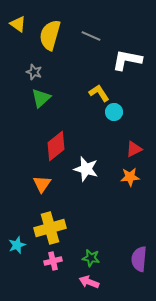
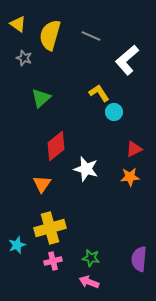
white L-shape: rotated 52 degrees counterclockwise
gray star: moved 10 px left, 14 px up
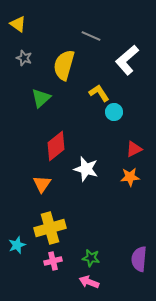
yellow semicircle: moved 14 px right, 30 px down
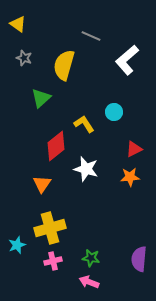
yellow L-shape: moved 15 px left, 31 px down
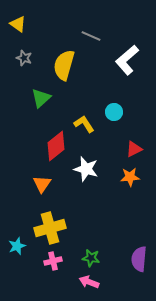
cyan star: moved 1 px down
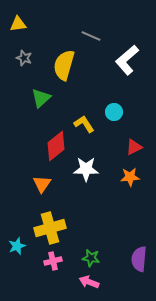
yellow triangle: rotated 42 degrees counterclockwise
red triangle: moved 2 px up
white star: rotated 15 degrees counterclockwise
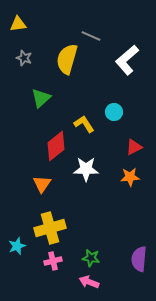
yellow semicircle: moved 3 px right, 6 px up
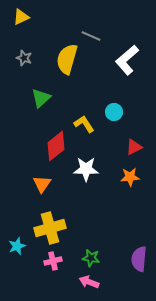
yellow triangle: moved 3 px right, 7 px up; rotated 18 degrees counterclockwise
